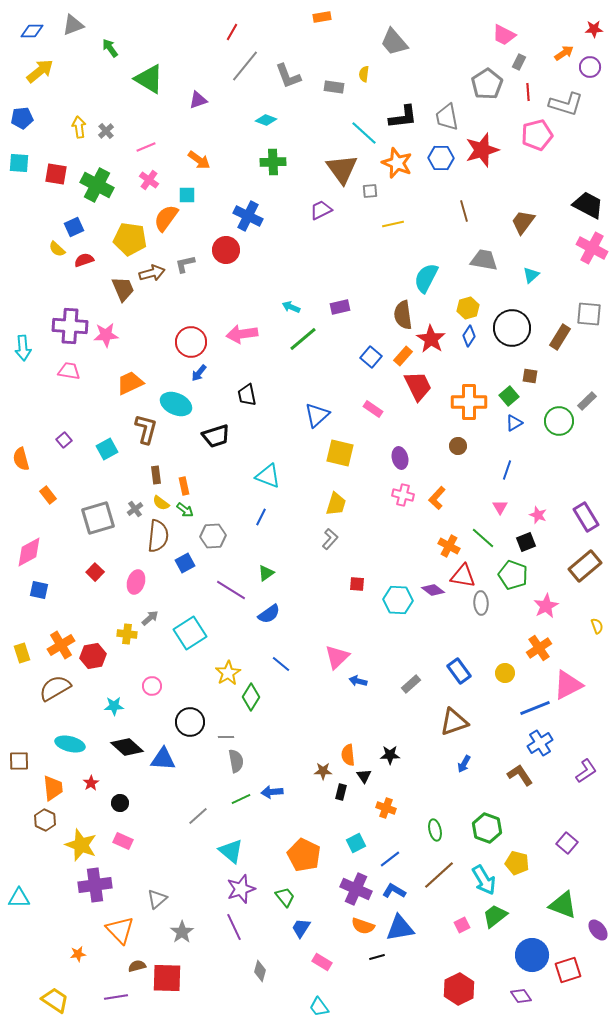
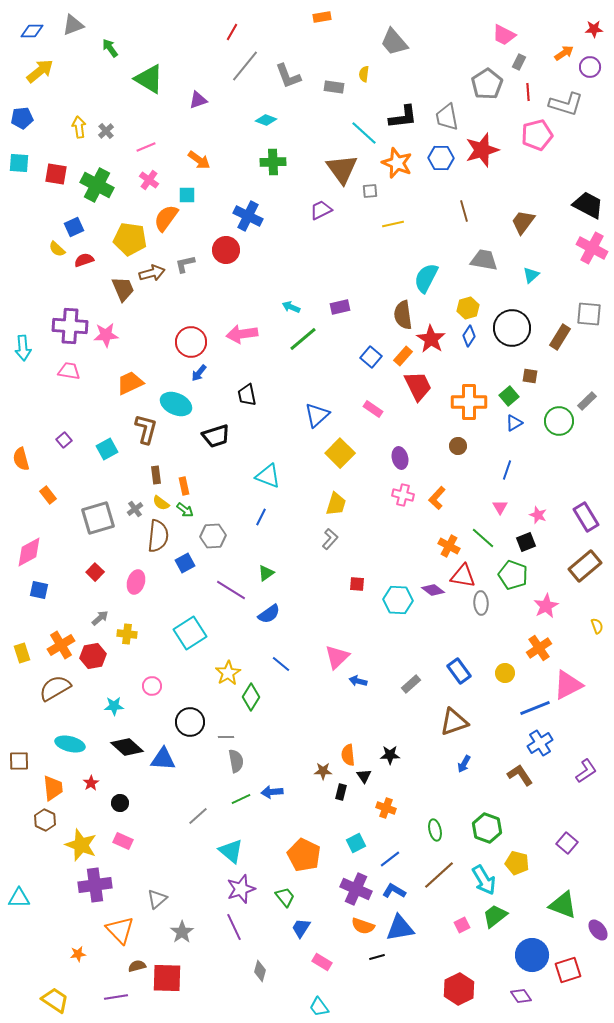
yellow square at (340, 453): rotated 32 degrees clockwise
gray arrow at (150, 618): moved 50 px left
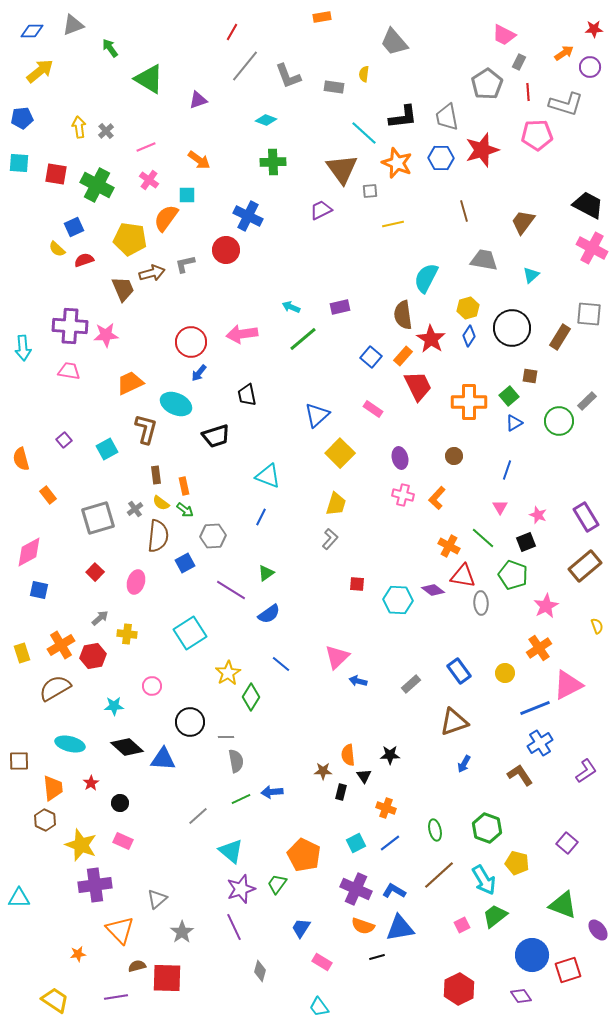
pink pentagon at (537, 135): rotated 12 degrees clockwise
brown circle at (458, 446): moved 4 px left, 10 px down
blue line at (390, 859): moved 16 px up
green trapezoid at (285, 897): moved 8 px left, 13 px up; rotated 105 degrees counterclockwise
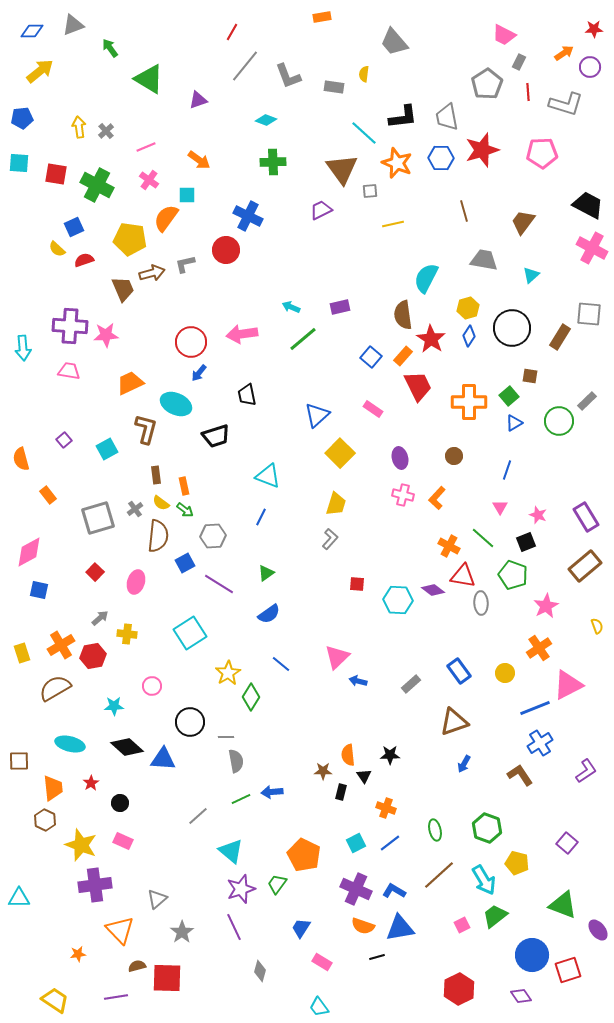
pink pentagon at (537, 135): moved 5 px right, 18 px down
purple line at (231, 590): moved 12 px left, 6 px up
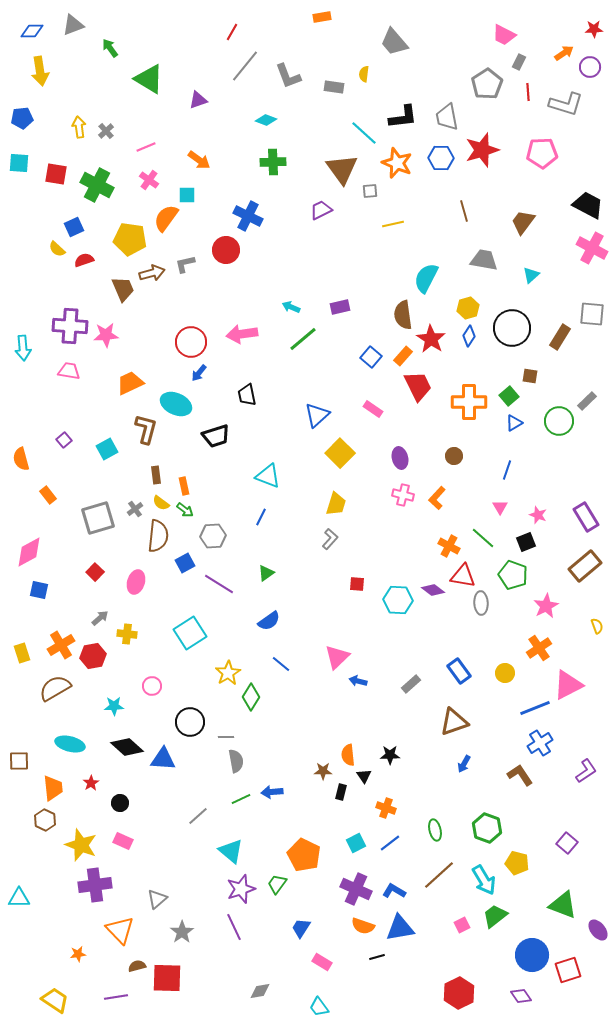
yellow arrow at (40, 71): rotated 120 degrees clockwise
gray square at (589, 314): moved 3 px right
blue semicircle at (269, 614): moved 7 px down
gray diamond at (260, 971): moved 20 px down; rotated 65 degrees clockwise
red hexagon at (459, 989): moved 4 px down
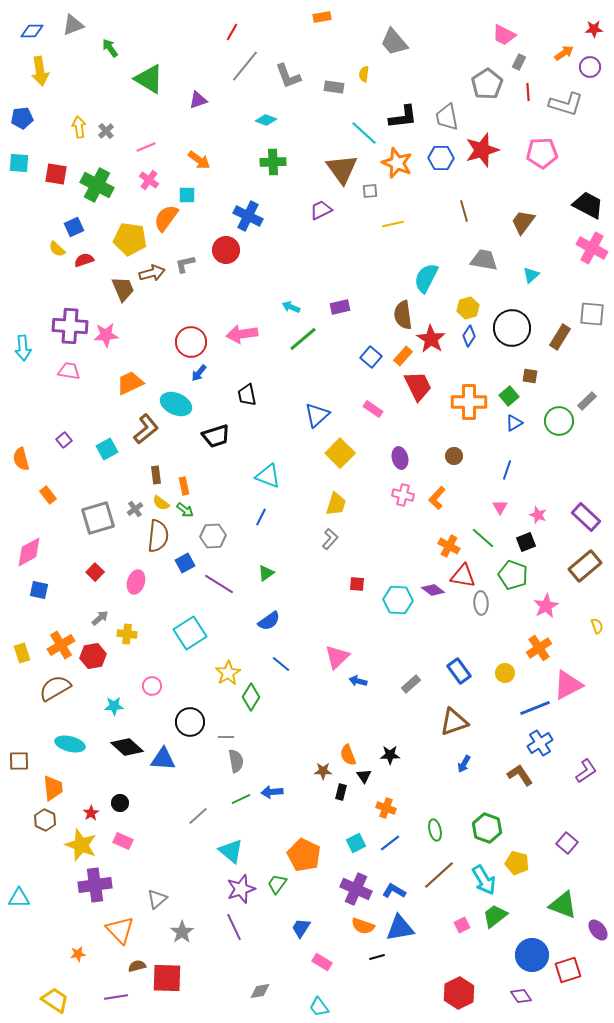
brown L-shape at (146, 429): rotated 36 degrees clockwise
purple rectangle at (586, 517): rotated 16 degrees counterclockwise
orange semicircle at (348, 755): rotated 15 degrees counterclockwise
red star at (91, 783): moved 30 px down
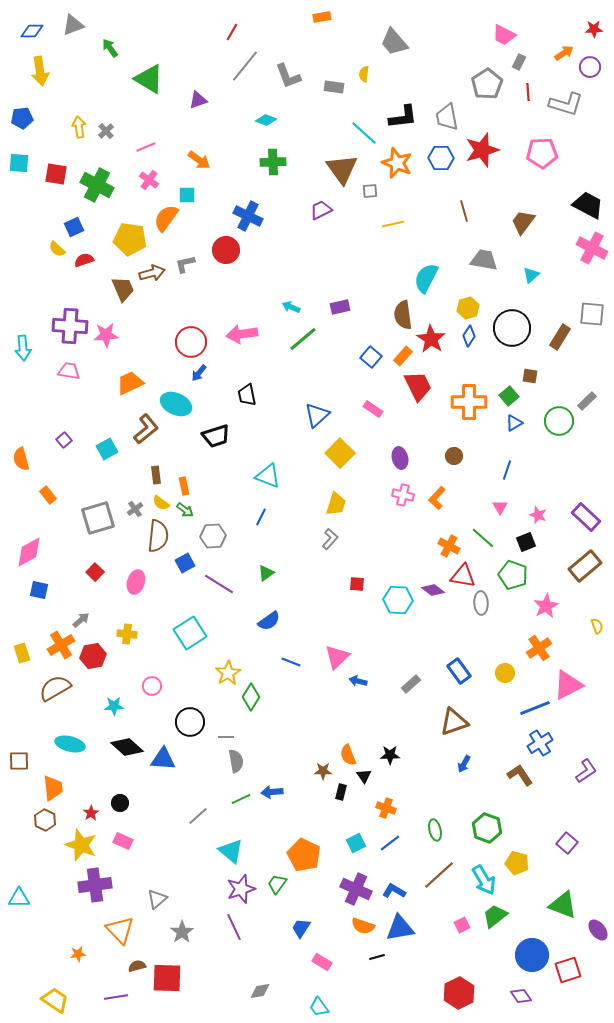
gray arrow at (100, 618): moved 19 px left, 2 px down
blue line at (281, 664): moved 10 px right, 2 px up; rotated 18 degrees counterclockwise
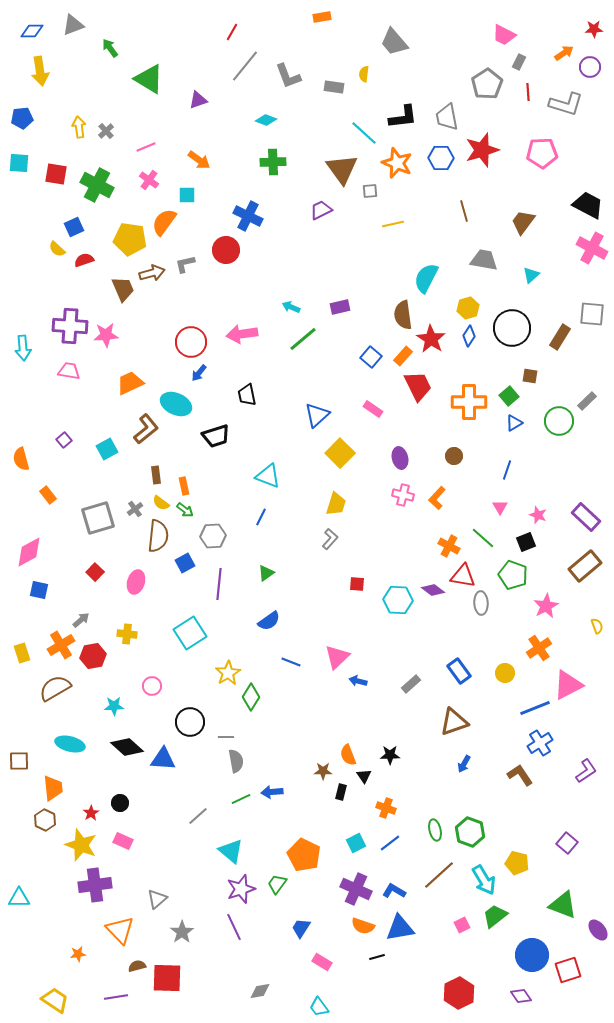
orange semicircle at (166, 218): moved 2 px left, 4 px down
purple line at (219, 584): rotated 64 degrees clockwise
green hexagon at (487, 828): moved 17 px left, 4 px down
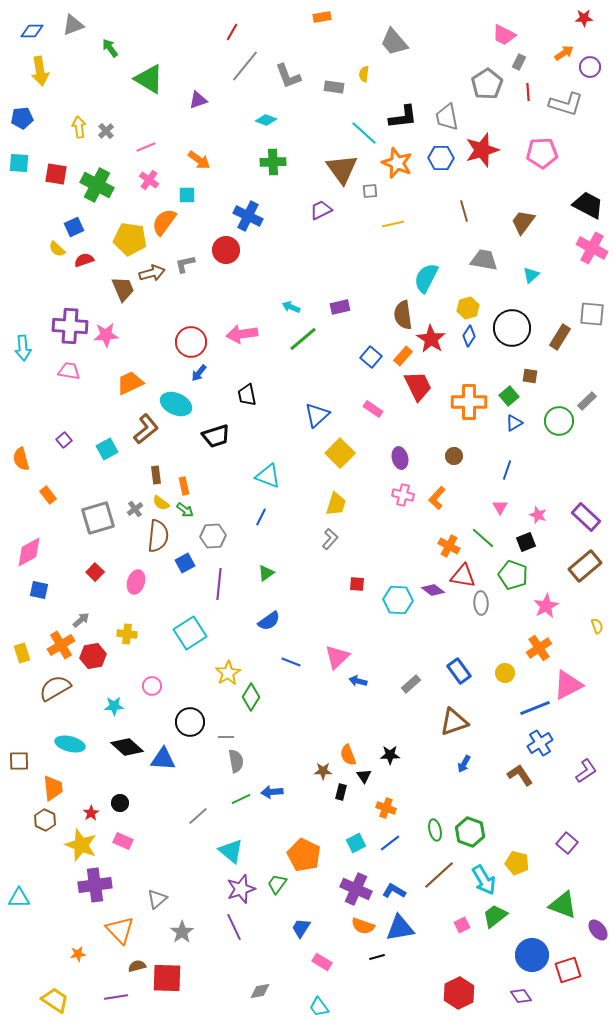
red star at (594, 29): moved 10 px left, 11 px up
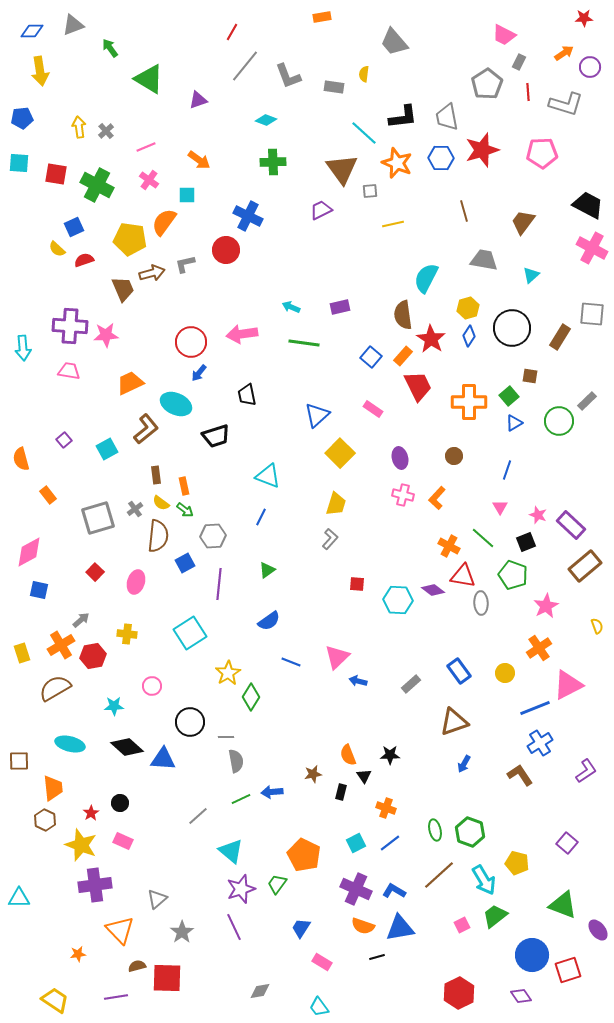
green line at (303, 339): moved 1 px right, 4 px down; rotated 48 degrees clockwise
purple rectangle at (586, 517): moved 15 px left, 8 px down
green triangle at (266, 573): moved 1 px right, 3 px up
brown star at (323, 771): moved 10 px left, 3 px down; rotated 12 degrees counterclockwise
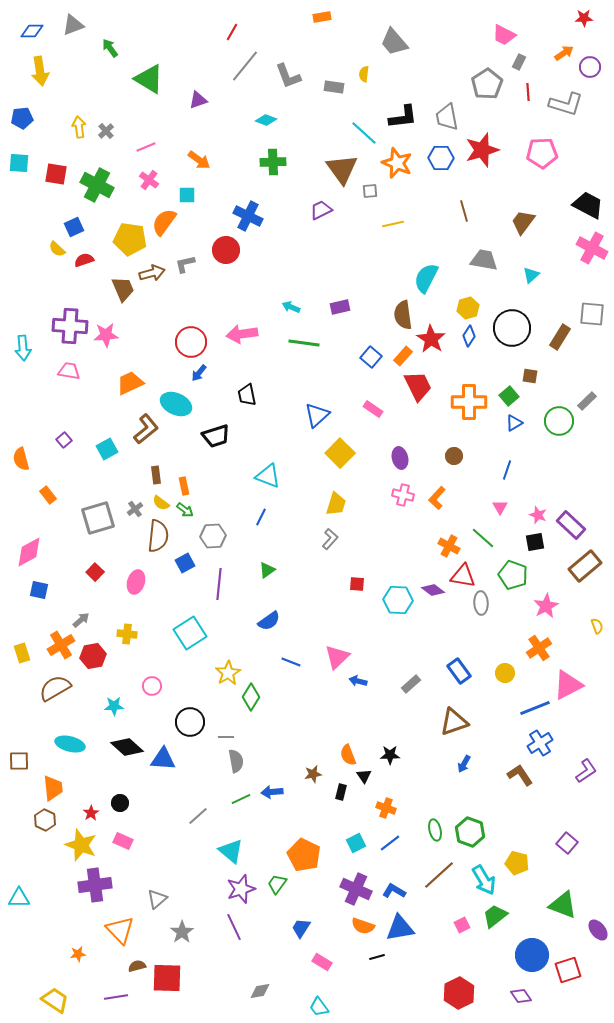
black square at (526, 542): moved 9 px right; rotated 12 degrees clockwise
